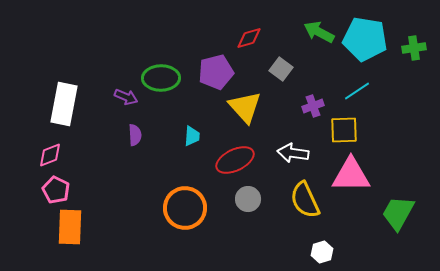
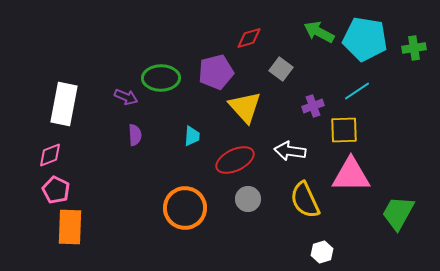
white arrow: moved 3 px left, 2 px up
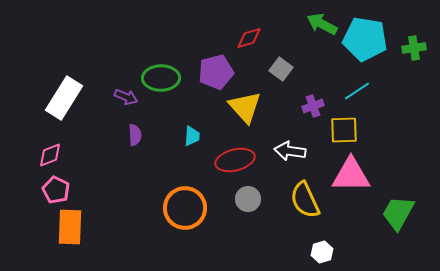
green arrow: moved 3 px right, 8 px up
white rectangle: moved 6 px up; rotated 21 degrees clockwise
red ellipse: rotated 12 degrees clockwise
